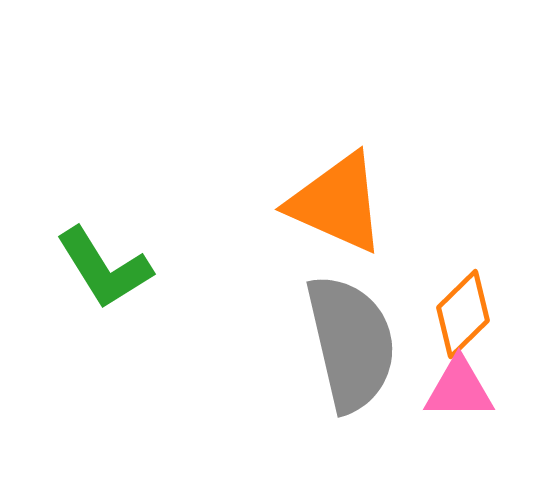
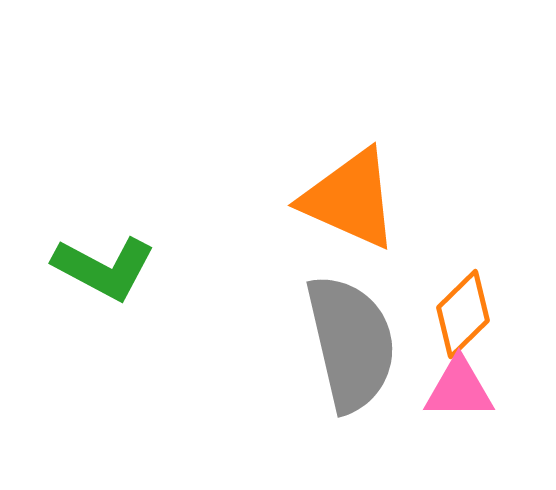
orange triangle: moved 13 px right, 4 px up
green L-shape: rotated 30 degrees counterclockwise
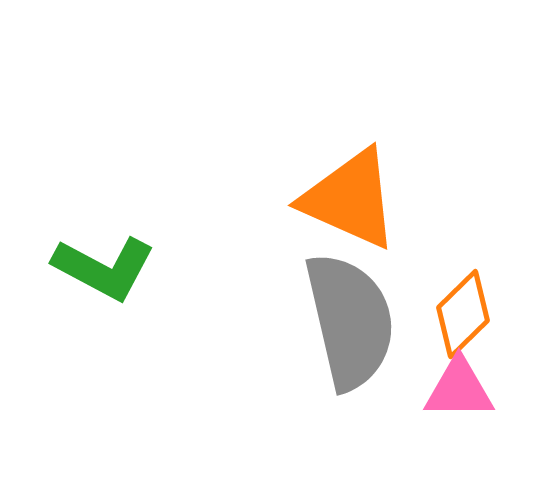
gray semicircle: moved 1 px left, 22 px up
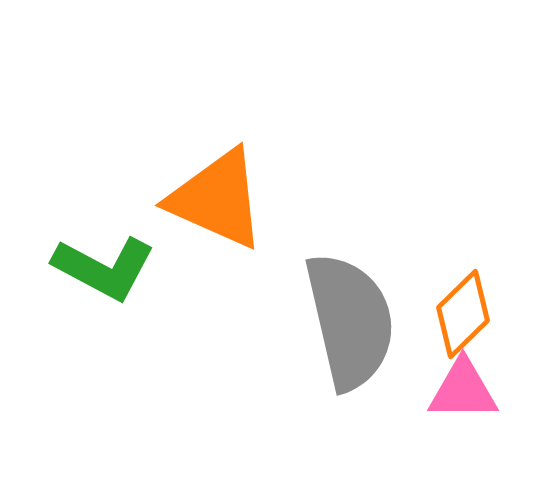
orange triangle: moved 133 px left
pink triangle: moved 4 px right, 1 px down
